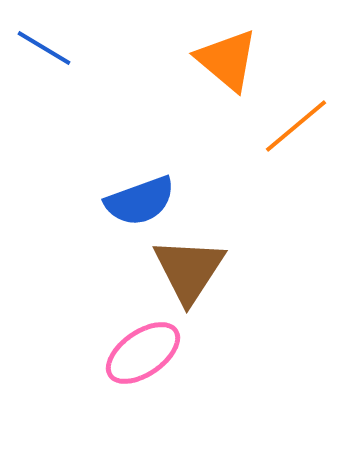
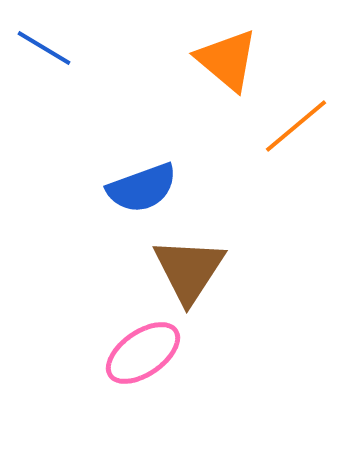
blue semicircle: moved 2 px right, 13 px up
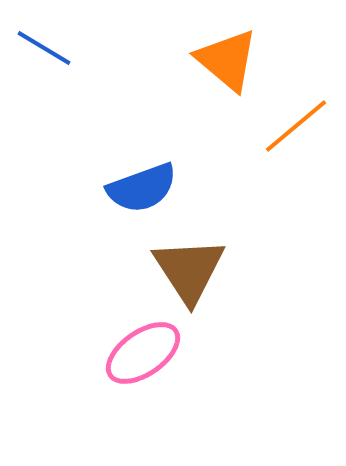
brown triangle: rotated 6 degrees counterclockwise
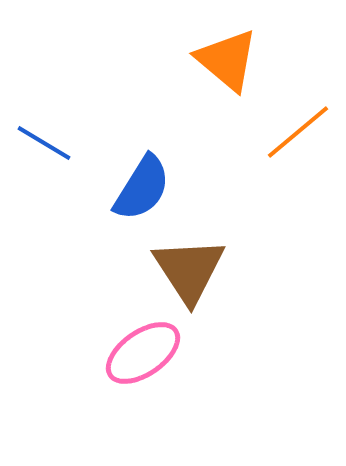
blue line: moved 95 px down
orange line: moved 2 px right, 6 px down
blue semicircle: rotated 38 degrees counterclockwise
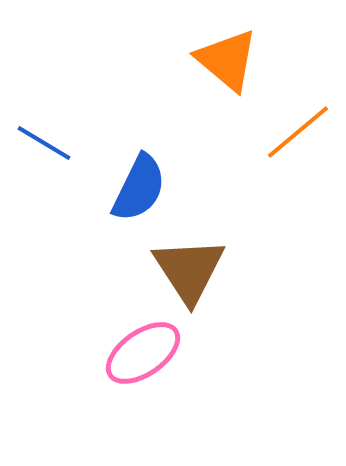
blue semicircle: moved 3 px left; rotated 6 degrees counterclockwise
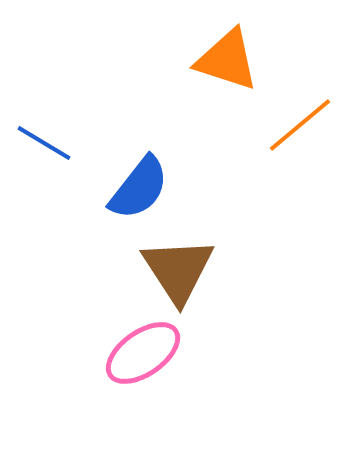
orange triangle: rotated 22 degrees counterclockwise
orange line: moved 2 px right, 7 px up
blue semicircle: rotated 12 degrees clockwise
brown triangle: moved 11 px left
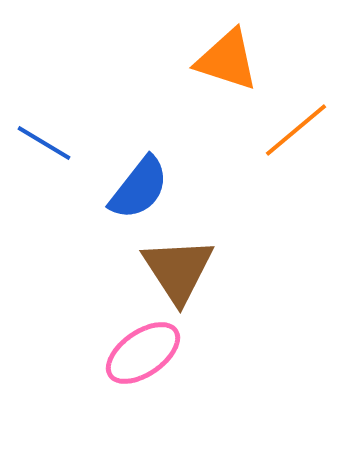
orange line: moved 4 px left, 5 px down
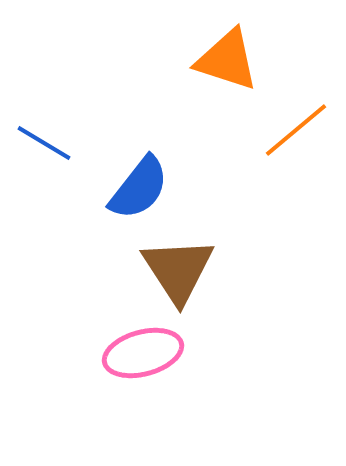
pink ellipse: rotated 20 degrees clockwise
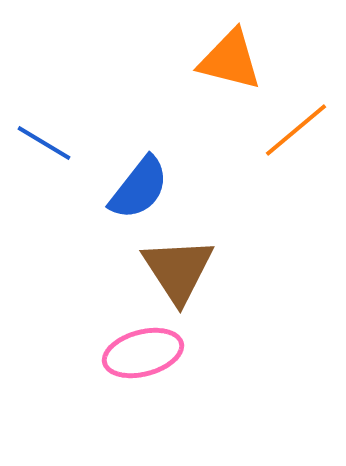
orange triangle: moved 3 px right; rotated 4 degrees counterclockwise
